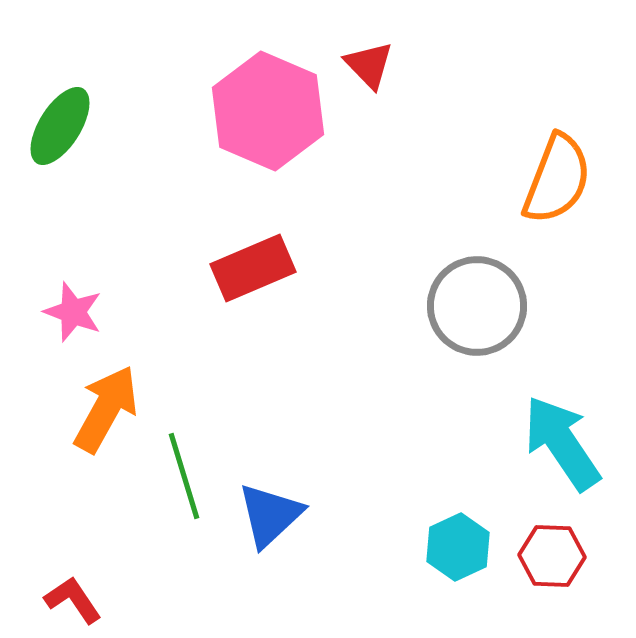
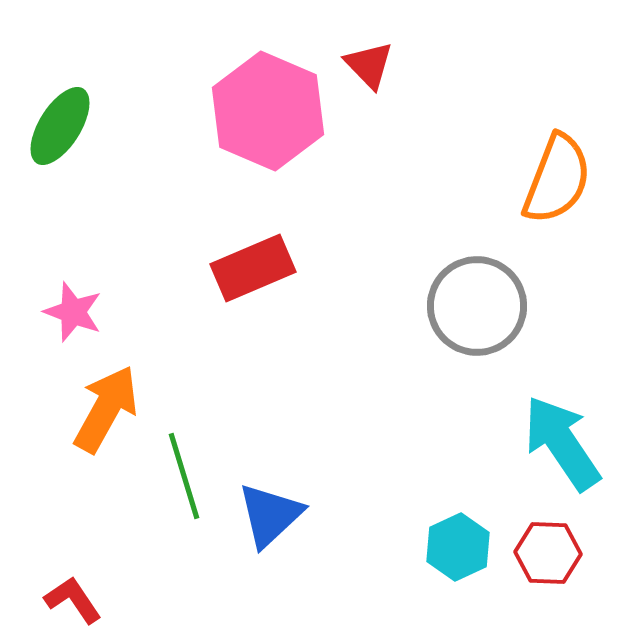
red hexagon: moved 4 px left, 3 px up
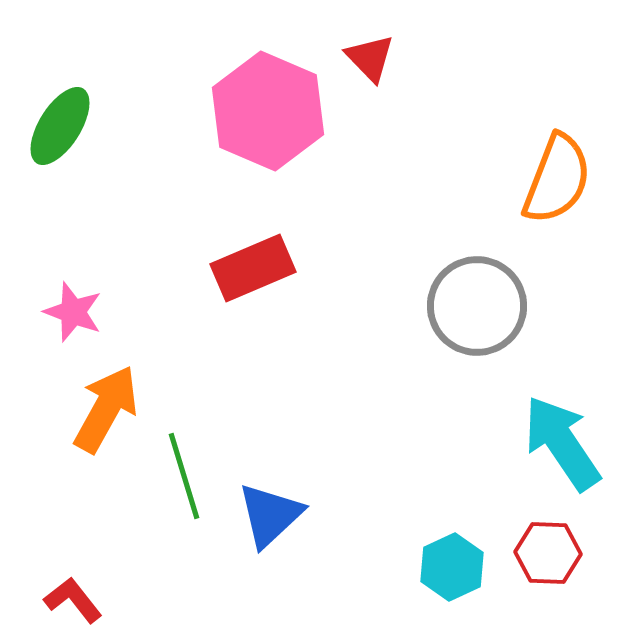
red triangle: moved 1 px right, 7 px up
cyan hexagon: moved 6 px left, 20 px down
red L-shape: rotated 4 degrees counterclockwise
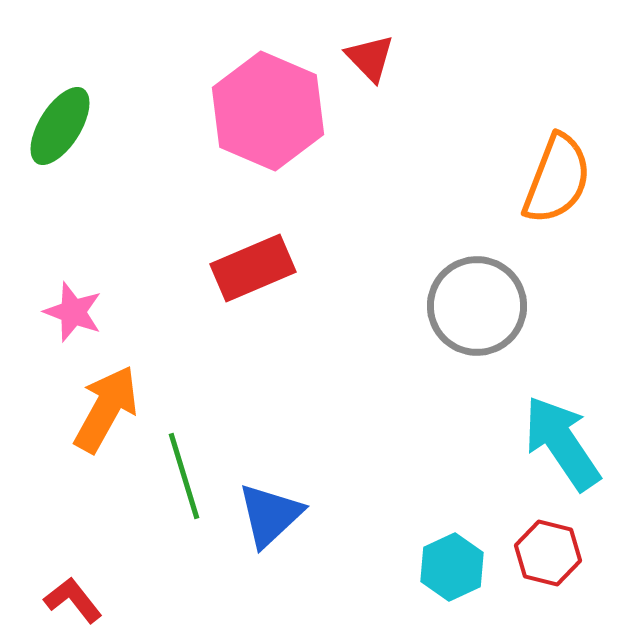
red hexagon: rotated 12 degrees clockwise
